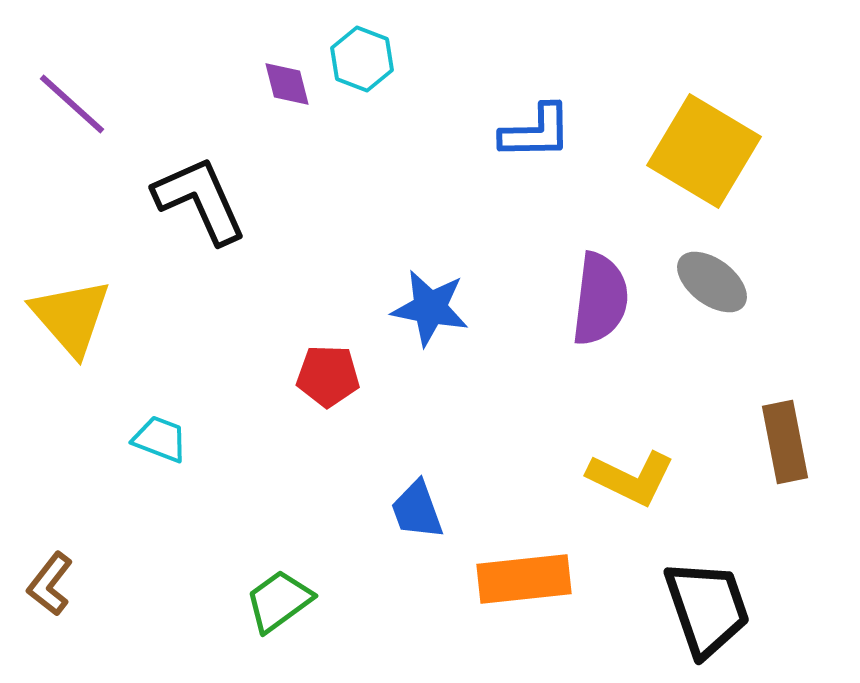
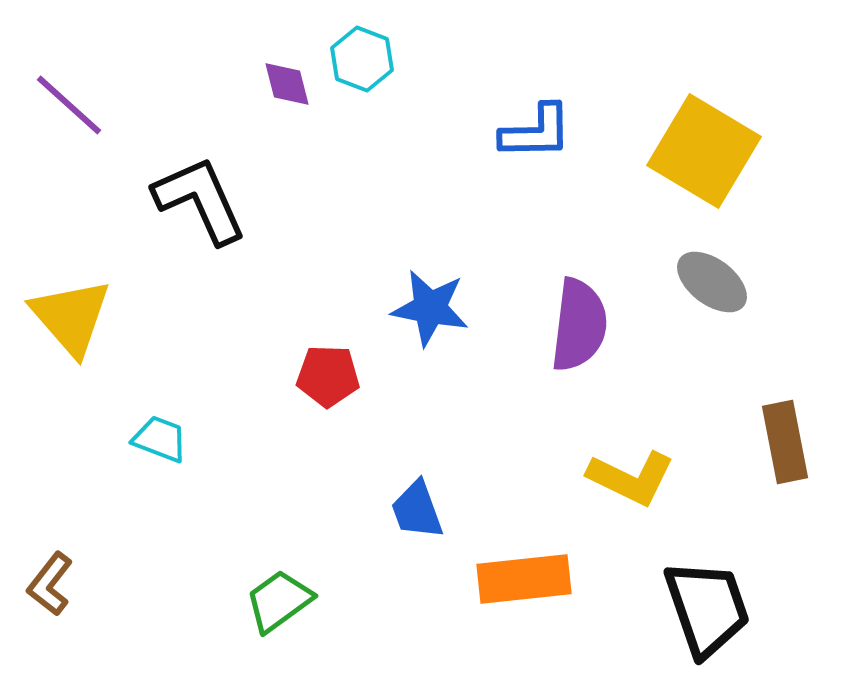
purple line: moved 3 px left, 1 px down
purple semicircle: moved 21 px left, 26 px down
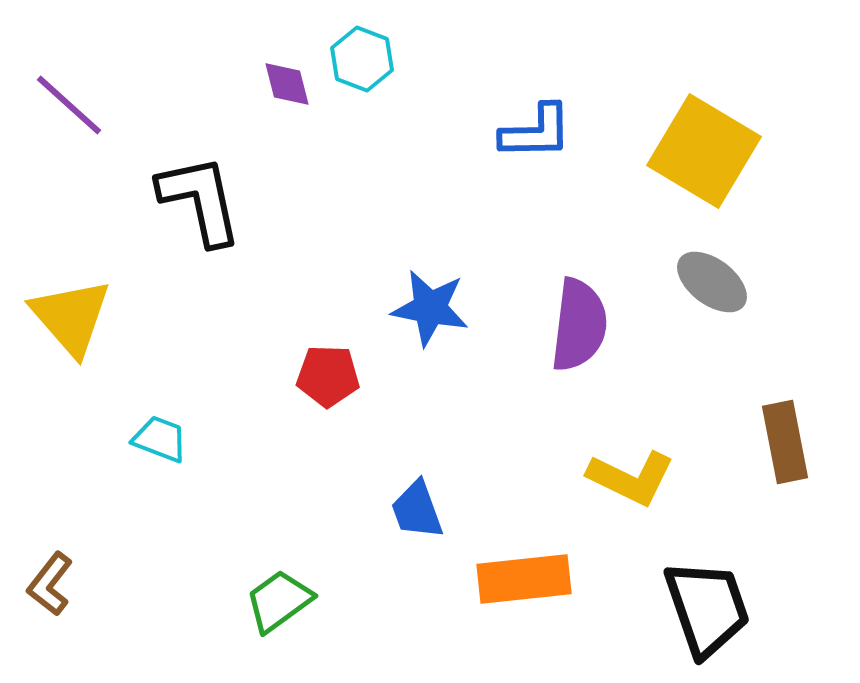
black L-shape: rotated 12 degrees clockwise
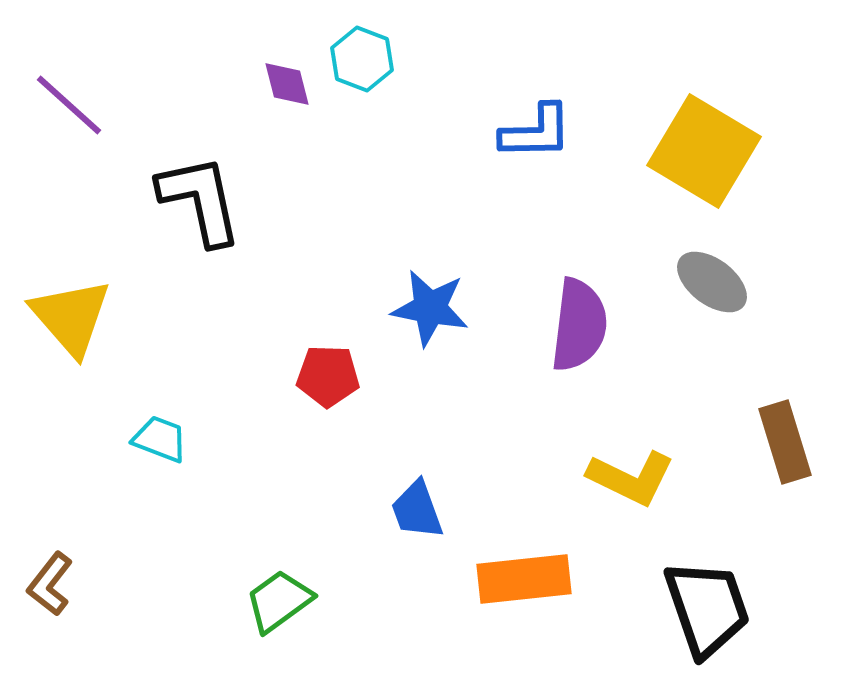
brown rectangle: rotated 6 degrees counterclockwise
